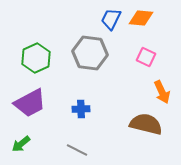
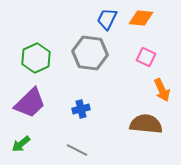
blue trapezoid: moved 4 px left
orange arrow: moved 2 px up
purple trapezoid: rotated 16 degrees counterclockwise
blue cross: rotated 12 degrees counterclockwise
brown semicircle: rotated 8 degrees counterclockwise
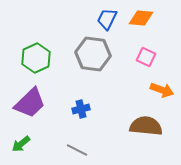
gray hexagon: moved 3 px right, 1 px down
orange arrow: rotated 45 degrees counterclockwise
brown semicircle: moved 2 px down
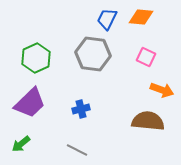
orange diamond: moved 1 px up
brown semicircle: moved 2 px right, 5 px up
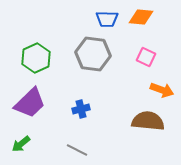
blue trapezoid: rotated 115 degrees counterclockwise
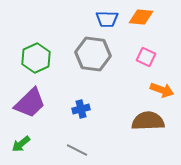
brown semicircle: rotated 8 degrees counterclockwise
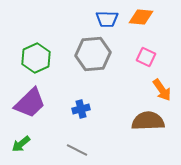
gray hexagon: rotated 12 degrees counterclockwise
orange arrow: rotated 35 degrees clockwise
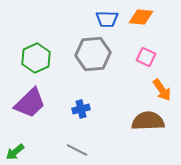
green arrow: moved 6 px left, 8 px down
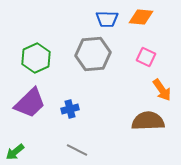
blue cross: moved 11 px left
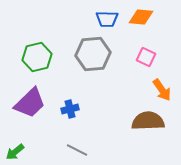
green hexagon: moved 1 px right, 1 px up; rotated 12 degrees clockwise
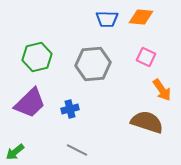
gray hexagon: moved 10 px down
brown semicircle: moved 1 px left, 1 px down; rotated 20 degrees clockwise
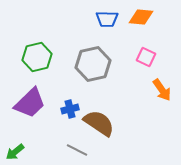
gray hexagon: rotated 8 degrees counterclockwise
brown semicircle: moved 48 px left, 1 px down; rotated 16 degrees clockwise
